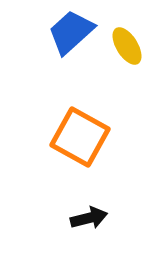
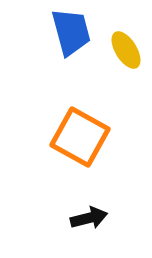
blue trapezoid: rotated 117 degrees clockwise
yellow ellipse: moved 1 px left, 4 px down
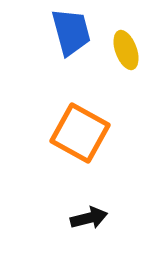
yellow ellipse: rotated 12 degrees clockwise
orange square: moved 4 px up
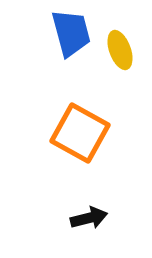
blue trapezoid: moved 1 px down
yellow ellipse: moved 6 px left
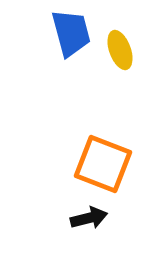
orange square: moved 23 px right, 31 px down; rotated 8 degrees counterclockwise
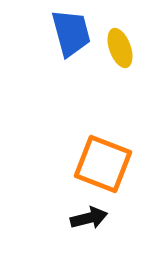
yellow ellipse: moved 2 px up
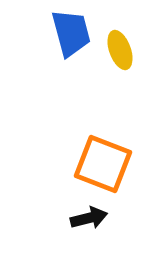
yellow ellipse: moved 2 px down
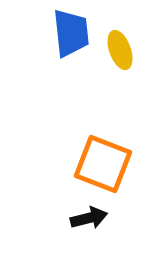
blue trapezoid: rotated 9 degrees clockwise
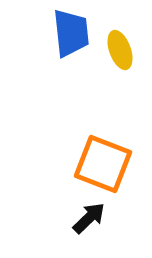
black arrow: rotated 30 degrees counterclockwise
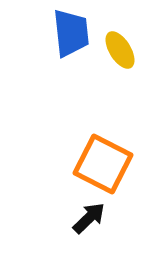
yellow ellipse: rotated 12 degrees counterclockwise
orange square: rotated 6 degrees clockwise
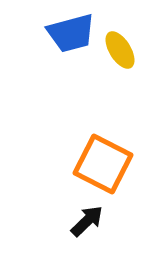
blue trapezoid: rotated 81 degrees clockwise
black arrow: moved 2 px left, 3 px down
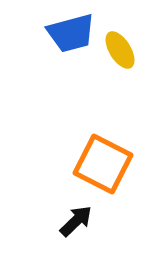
black arrow: moved 11 px left
